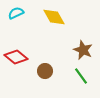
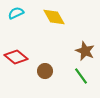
brown star: moved 2 px right, 1 px down
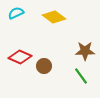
yellow diamond: rotated 25 degrees counterclockwise
brown star: rotated 24 degrees counterclockwise
red diamond: moved 4 px right; rotated 15 degrees counterclockwise
brown circle: moved 1 px left, 5 px up
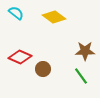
cyan semicircle: rotated 63 degrees clockwise
brown circle: moved 1 px left, 3 px down
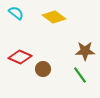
green line: moved 1 px left, 1 px up
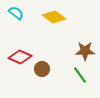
brown circle: moved 1 px left
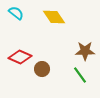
yellow diamond: rotated 20 degrees clockwise
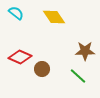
green line: moved 2 px left, 1 px down; rotated 12 degrees counterclockwise
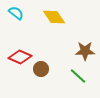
brown circle: moved 1 px left
